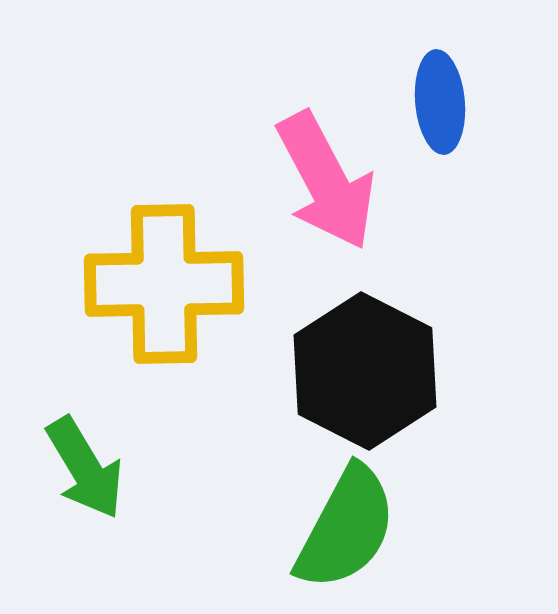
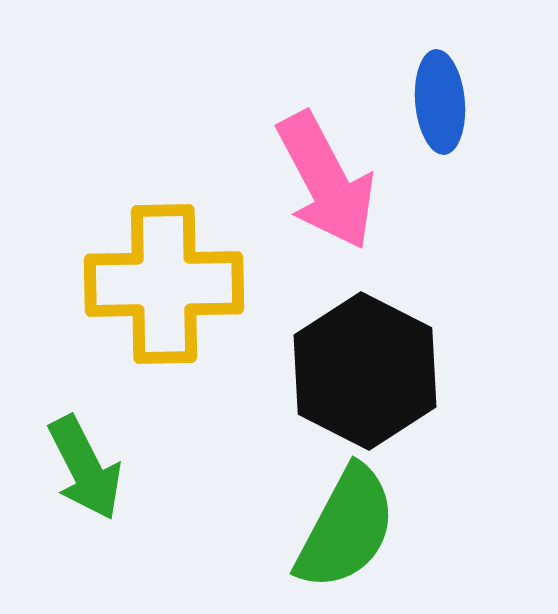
green arrow: rotated 4 degrees clockwise
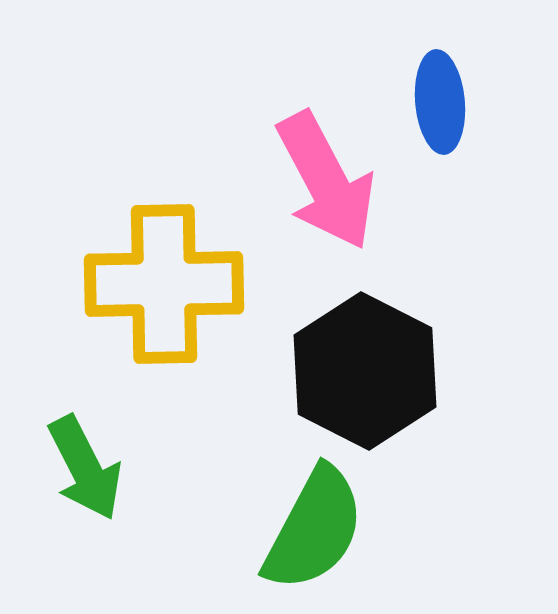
green semicircle: moved 32 px left, 1 px down
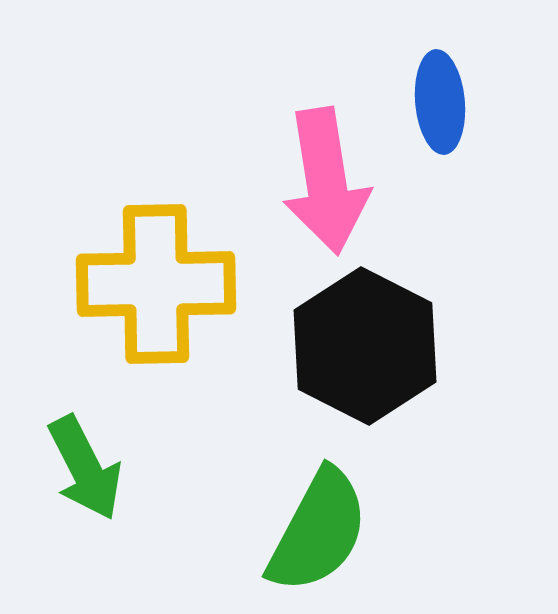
pink arrow: rotated 19 degrees clockwise
yellow cross: moved 8 px left
black hexagon: moved 25 px up
green semicircle: moved 4 px right, 2 px down
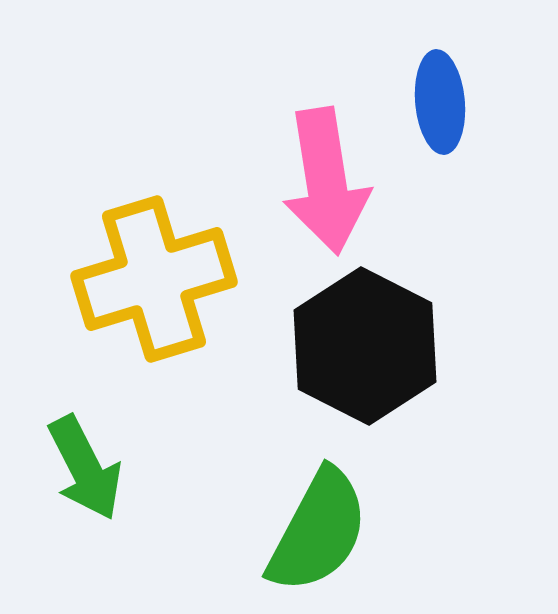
yellow cross: moved 2 px left, 5 px up; rotated 16 degrees counterclockwise
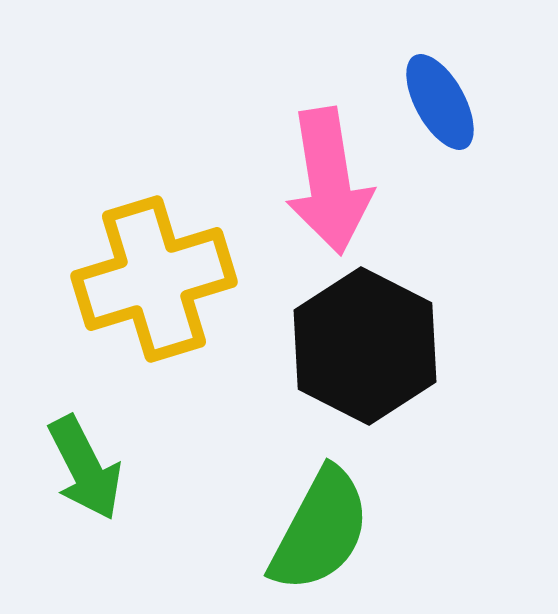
blue ellipse: rotated 24 degrees counterclockwise
pink arrow: moved 3 px right
green semicircle: moved 2 px right, 1 px up
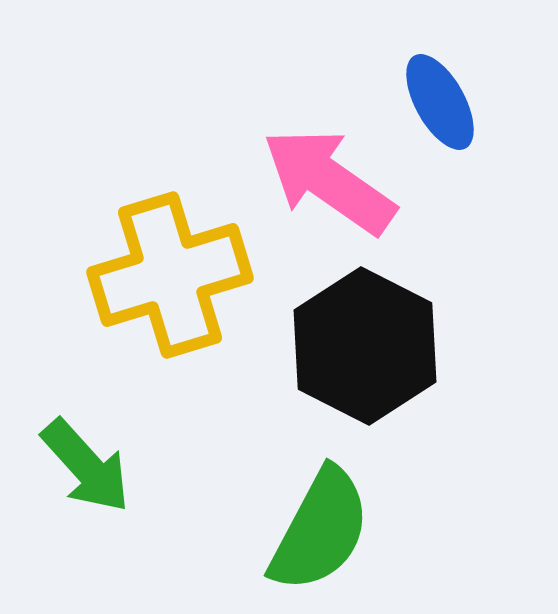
pink arrow: rotated 134 degrees clockwise
yellow cross: moved 16 px right, 4 px up
green arrow: moved 1 px right, 2 px up; rotated 15 degrees counterclockwise
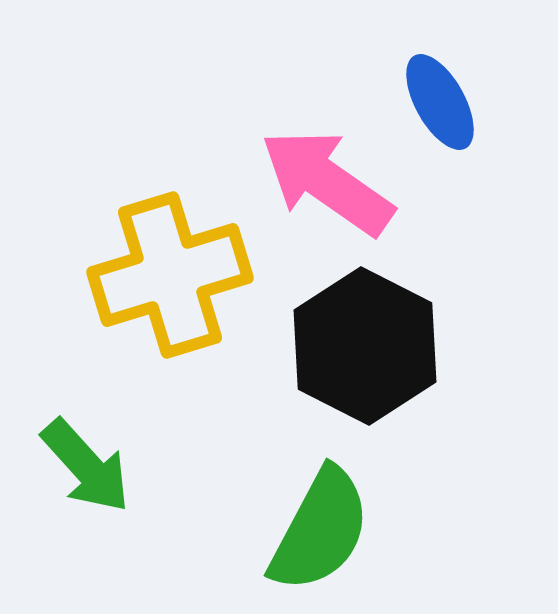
pink arrow: moved 2 px left, 1 px down
